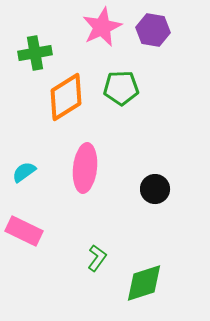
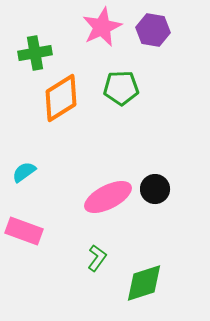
orange diamond: moved 5 px left, 1 px down
pink ellipse: moved 23 px right, 29 px down; rotated 57 degrees clockwise
pink rectangle: rotated 6 degrees counterclockwise
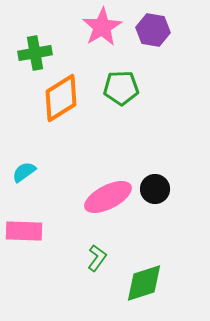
pink star: rotated 6 degrees counterclockwise
pink rectangle: rotated 18 degrees counterclockwise
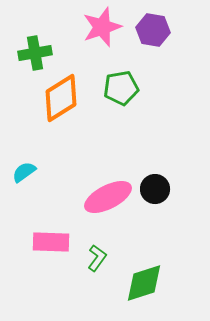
pink star: rotated 12 degrees clockwise
green pentagon: rotated 8 degrees counterclockwise
pink rectangle: moved 27 px right, 11 px down
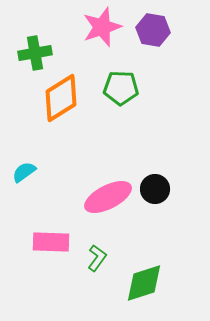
green pentagon: rotated 12 degrees clockwise
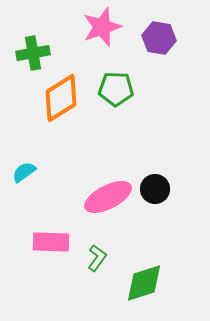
purple hexagon: moved 6 px right, 8 px down
green cross: moved 2 px left
green pentagon: moved 5 px left, 1 px down
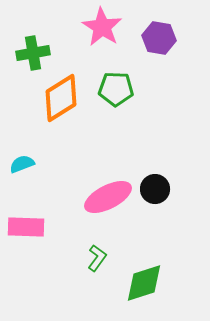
pink star: rotated 21 degrees counterclockwise
cyan semicircle: moved 2 px left, 8 px up; rotated 15 degrees clockwise
pink rectangle: moved 25 px left, 15 px up
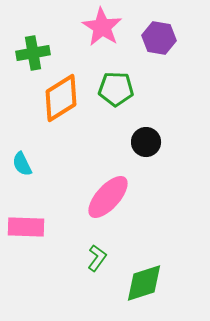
cyan semicircle: rotated 95 degrees counterclockwise
black circle: moved 9 px left, 47 px up
pink ellipse: rotated 21 degrees counterclockwise
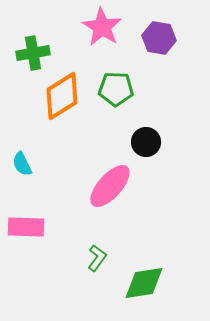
orange diamond: moved 1 px right, 2 px up
pink ellipse: moved 2 px right, 11 px up
green diamond: rotated 9 degrees clockwise
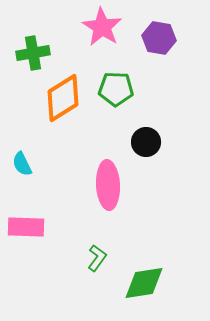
orange diamond: moved 1 px right, 2 px down
pink ellipse: moved 2 px left, 1 px up; rotated 45 degrees counterclockwise
